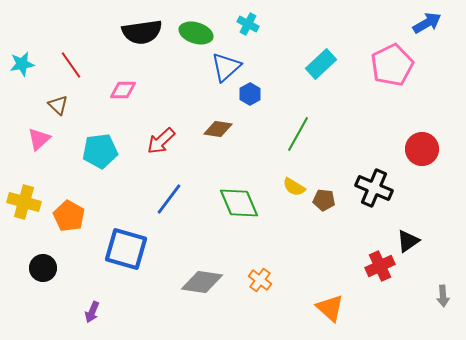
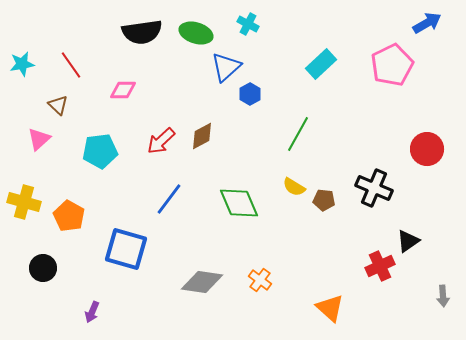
brown diamond: moved 16 px left, 7 px down; rotated 36 degrees counterclockwise
red circle: moved 5 px right
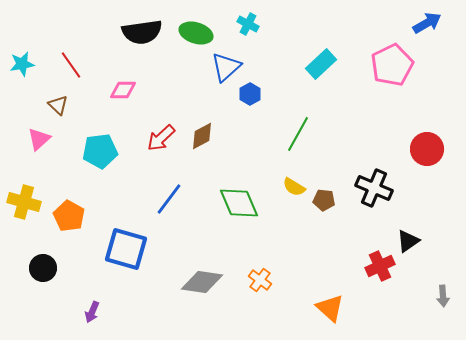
red arrow: moved 3 px up
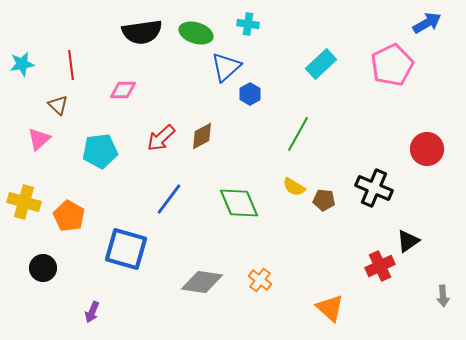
cyan cross: rotated 20 degrees counterclockwise
red line: rotated 28 degrees clockwise
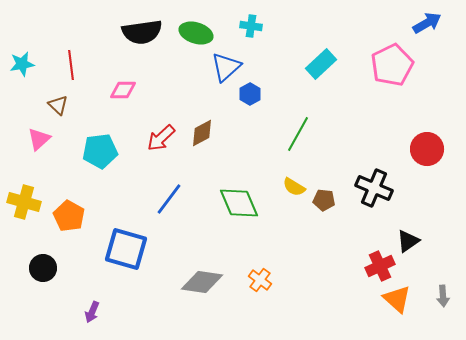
cyan cross: moved 3 px right, 2 px down
brown diamond: moved 3 px up
orange triangle: moved 67 px right, 9 px up
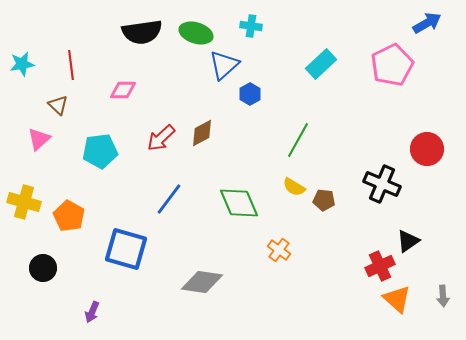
blue triangle: moved 2 px left, 2 px up
green line: moved 6 px down
black cross: moved 8 px right, 4 px up
orange cross: moved 19 px right, 30 px up
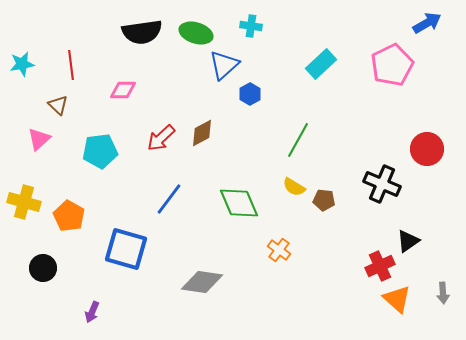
gray arrow: moved 3 px up
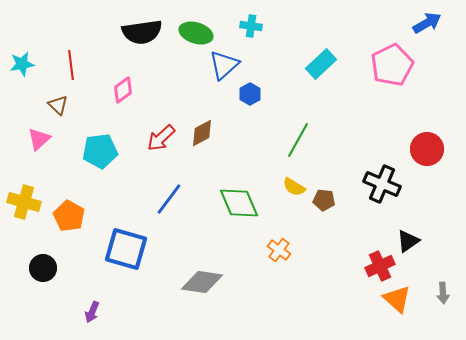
pink diamond: rotated 36 degrees counterclockwise
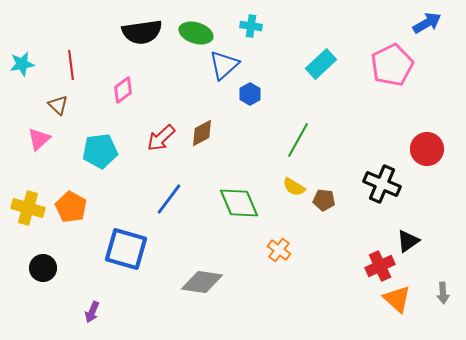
yellow cross: moved 4 px right, 6 px down
orange pentagon: moved 2 px right, 9 px up
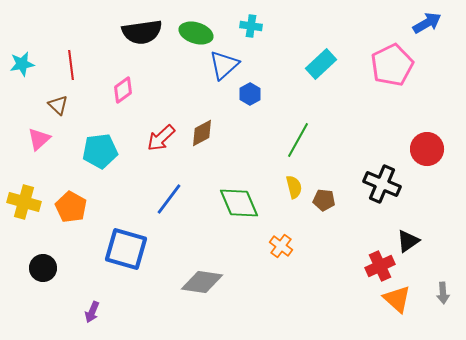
yellow semicircle: rotated 135 degrees counterclockwise
yellow cross: moved 4 px left, 6 px up
orange cross: moved 2 px right, 4 px up
